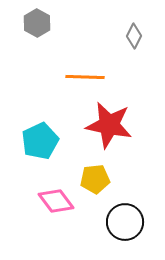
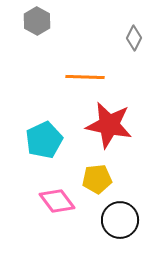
gray hexagon: moved 2 px up
gray diamond: moved 2 px down
cyan pentagon: moved 4 px right, 1 px up
yellow pentagon: moved 2 px right
pink diamond: moved 1 px right
black circle: moved 5 px left, 2 px up
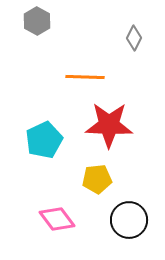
red star: rotated 9 degrees counterclockwise
pink diamond: moved 18 px down
black circle: moved 9 px right
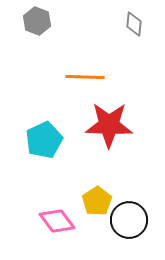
gray hexagon: rotated 8 degrees counterclockwise
gray diamond: moved 14 px up; rotated 20 degrees counterclockwise
yellow pentagon: moved 22 px down; rotated 28 degrees counterclockwise
pink diamond: moved 2 px down
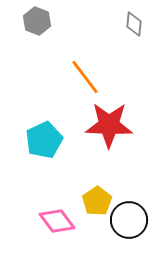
orange line: rotated 51 degrees clockwise
